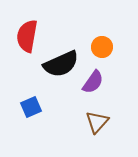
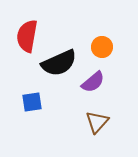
black semicircle: moved 2 px left, 1 px up
purple semicircle: rotated 15 degrees clockwise
blue square: moved 1 px right, 5 px up; rotated 15 degrees clockwise
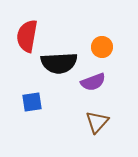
black semicircle: rotated 21 degrees clockwise
purple semicircle: rotated 20 degrees clockwise
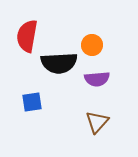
orange circle: moved 10 px left, 2 px up
purple semicircle: moved 4 px right, 3 px up; rotated 15 degrees clockwise
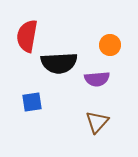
orange circle: moved 18 px right
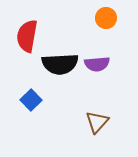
orange circle: moved 4 px left, 27 px up
black semicircle: moved 1 px right, 1 px down
purple semicircle: moved 15 px up
blue square: moved 1 px left, 2 px up; rotated 35 degrees counterclockwise
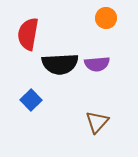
red semicircle: moved 1 px right, 2 px up
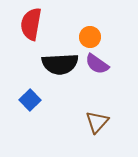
orange circle: moved 16 px left, 19 px down
red semicircle: moved 3 px right, 10 px up
purple semicircle: rotated 40 degrees clockwise
blue square: moved 1 px left
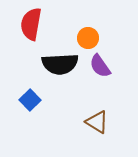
orange circle: moved 2 px left, 1 px down
purple semicircle: moved 3 px right, 2 px down; rotated 20 degrees clockwise
brown triangle: rotated 40 degrees counterclockwise
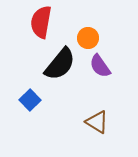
red semicircle: moved 10 px right, 2 px up
black semicircle: rotated 48 degrees counterclockwise
